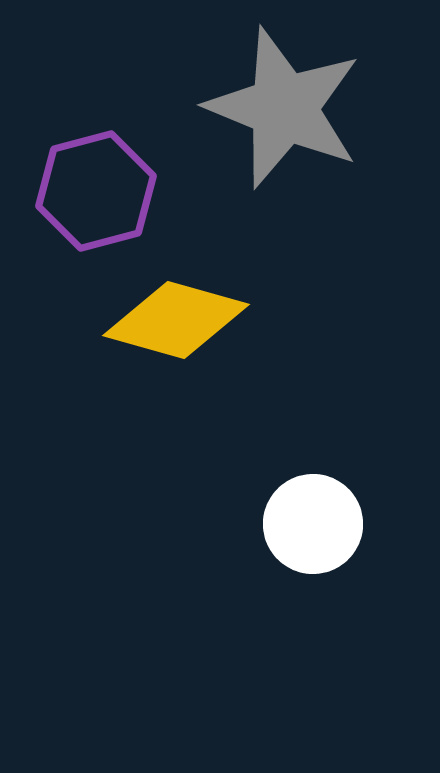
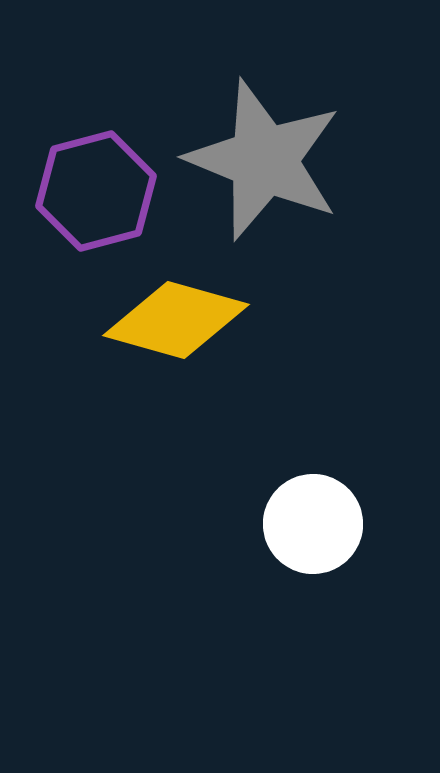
gray star: moved 20 px left, 52 px down
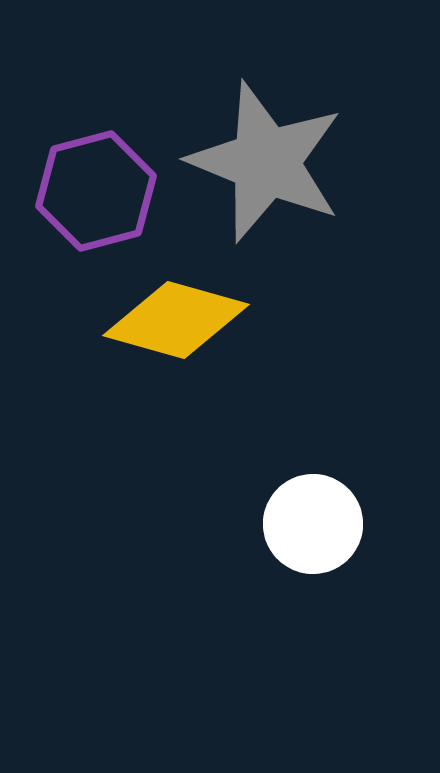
gray star: moved 2 px right, 2 px down
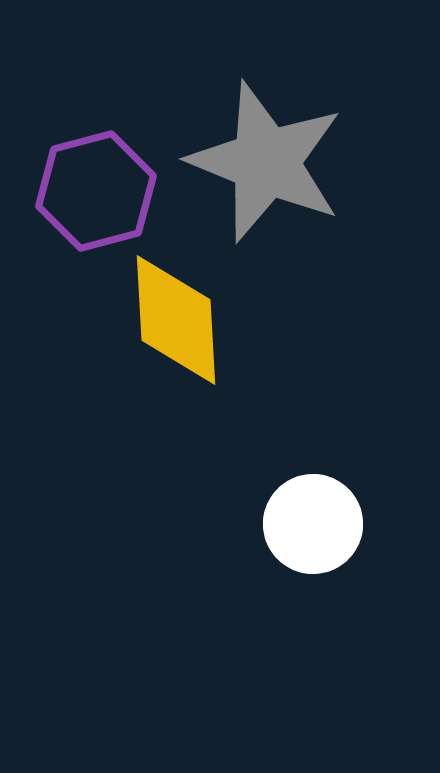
yellow diamond: rotated 71 degrees clockwise
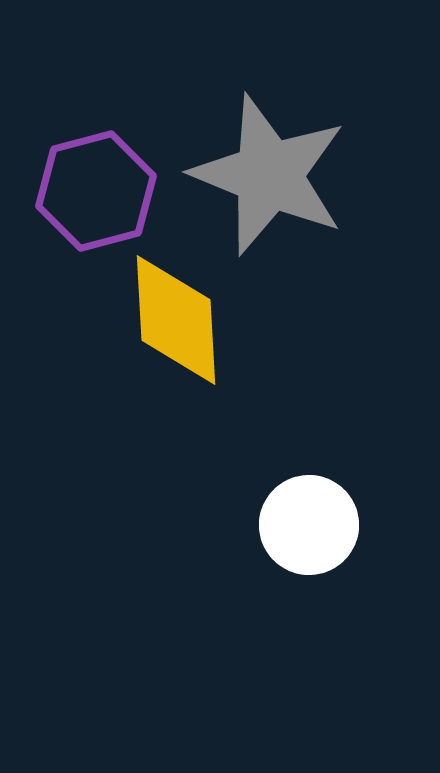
gray star: moved 3 px right, 13 px down
white circle: moved 4 px left, 1 px down
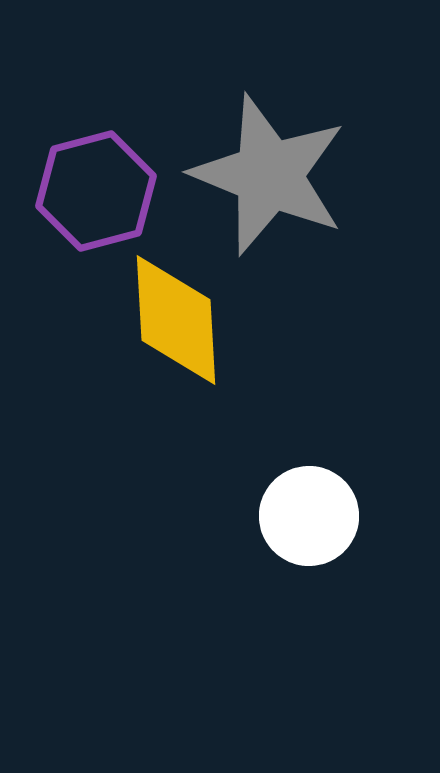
white circle: moved 9 px up
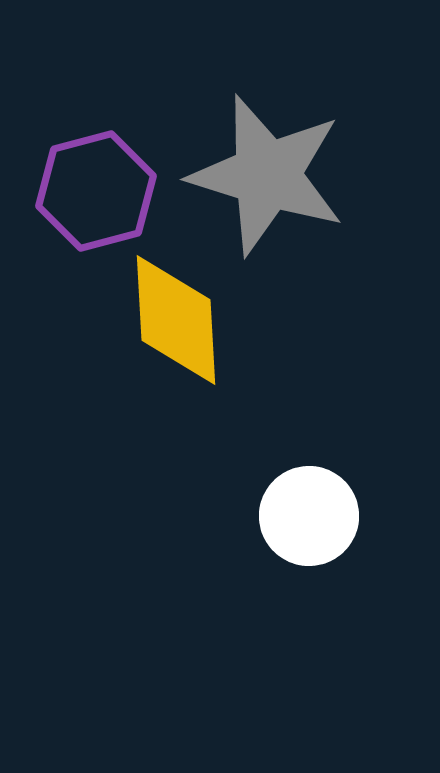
gray star: moved 2 px left; rotated 5 degrees counterclockwise
